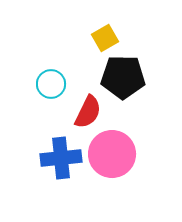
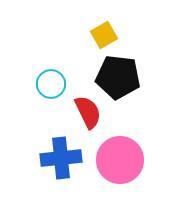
yellow square: moved 1 px left, 3 px up
black pentagon: moved 5 px left; rotated 6 degrees clockwise
red semicircle: rotated 52 degrees counterclockwise
pink circle: moved 8 px right, 6 px down
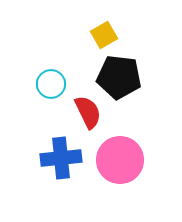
black pentagon: moved 1 px right
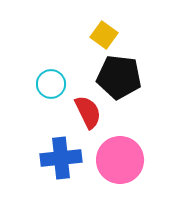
yellow square: rotated 24 degrees counterclockwise
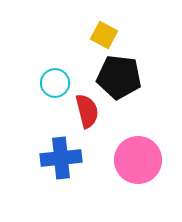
yellow square: rotated 8 degrees counterclockwise
cyan circle: moved 4 px right, 1 px up
red semicircle: moved 1 px left, 1 px up; rotated 12 degrees clockwise
pink circle: moved 18 px right
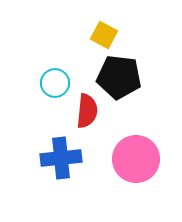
red semicircle: rotated 20 degrees clockwise
pink circle: moved 2 px left, 1 px up
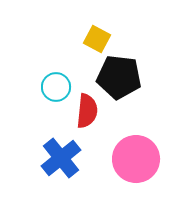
yellow square: moved 7 px left, 4 px down
cyan circle: moved 1 px right, 4 px down
blue cross: rotated 33 degrees counterclockwise
